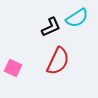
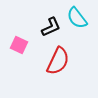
cyan semicircle: rotated 85 degrees clockwise
pink square: moved 6 px right, 23 px up
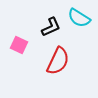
cyan semicircle: moved 2 px right; rotated 20 degrees counterclockwise
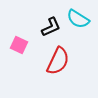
cyan semicircle: moved 1 px left, 1 px down
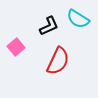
black L-shape: moved 2 px left, 1 px up
pink square: moved 3 px left, 2 px down; rotated 24 degrees clockwise
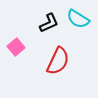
black L-shape: moved 3 px up
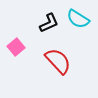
red semicircle: rotated 68 degrees counterclockwise
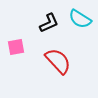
cyan semicircle: moved 2 px right
pink square: rotated 30 degrees clockwise
